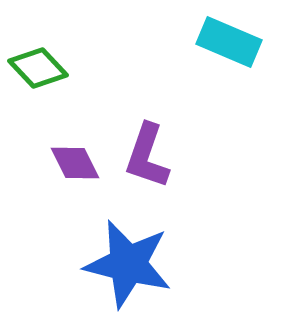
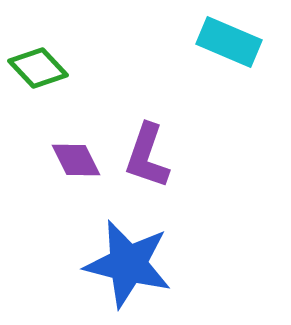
purple diamond: moved 1 px right, 3 px up
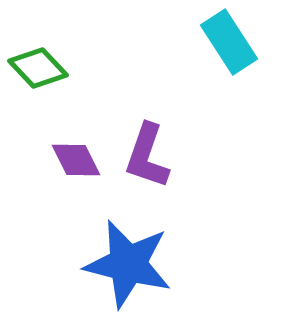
cyan rectangle: rotated 34 degrees clockwise
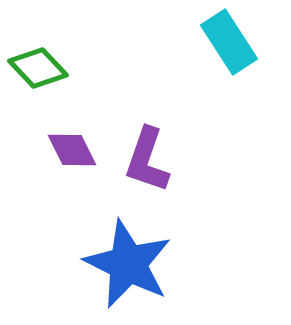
purple L-shape: moved 4 px down
purple diamond: moved 4 px left, 10 px up
blue star: rotated 12 degrees clockwise
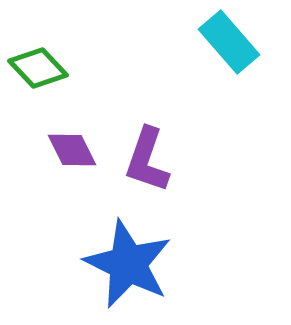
cyan rectangle: rotated 8 degrees counterclockwise
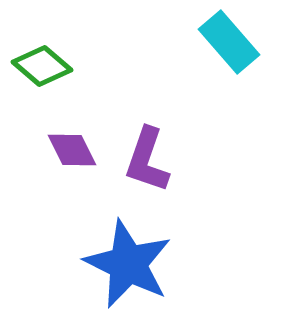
green diamond: moved 4 px right, 2 px up; rotated 6 degrees counterclockwise
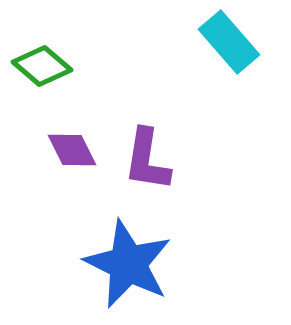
purple L-shape: rotated 10 degrees counterclockwise
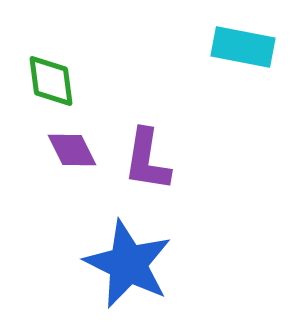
cyan rectangle: moved 14 px right, 5 px down; rotated 38 degrees counterclockwise
green diamond: moved 9 px right, 15 px down; rotated 42 degrees clockwise
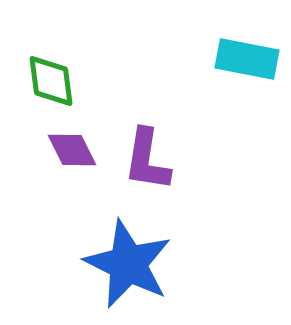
cyan rectangle: moved 4 px right, 12 px down
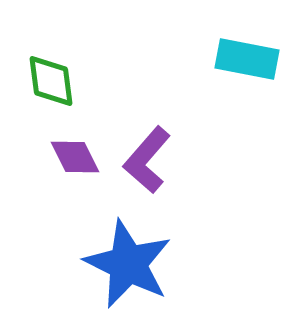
purple diamond: moved 3 px right, 7 px down
purple L-shape: rotated 32 degrees clockwise
